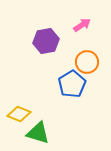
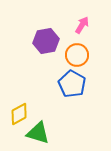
pink arrow: rotated 24 degrees counterclockwise
orange circle: moved 10 px left, 7 px up
blue pentagon: rotated 12 degrees counterclockwise
yellow diamond: rotated 50 degrees counterclockwise
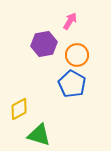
pink arrow: moved 12 px left, 4 px up
purple hexagon: moved 2 px left, 3 px down
yellow diamond: moved 5 px up
green triangle: moved 1 px right, 2 px down
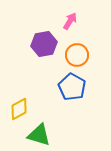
blue pentagon: moved 3 px down
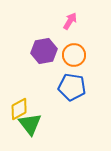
purple hexagon: moved 7 px down
orange circle: moved 3 px left
blue pentagon: rotated 20 degrees counterclockwise
green triangle: moved 9 px left, 11 px up; rotated 35 degrees clockwise
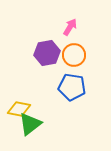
pink arrow: moved 6 px down
purple hexagon: moved 3 px right, 2 px down
yellow diamond: rotated 40 degrees clockwise
green triangle: rotated 30 degrees clockwise
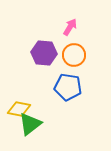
purple hexagon: moved 3 px left; rotated 15 degrees clockwise
blue pentagon: moved 4 px left
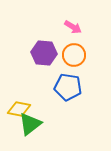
pink arrow: moved 3 px right; rotated 90 degrees clockwise
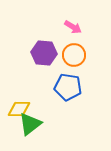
yellow diamond: rotated 10 degrees counterclockwise
